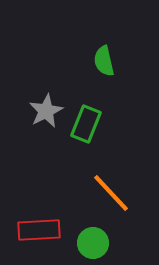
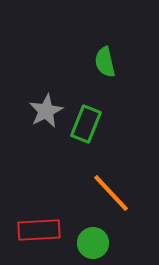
green semicircle: moved 1 px right, 1 px down
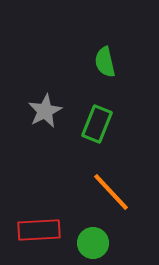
gray star: moved 1 px left
green rectangle: moved 11 px right
orange line: moved 1 px up
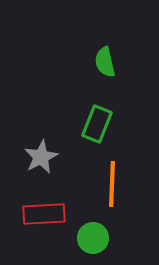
gray star: moved 4 px left, 46 px down
orange line: moved 1 px right, 8 px up; rotated 45 degrees clockwise
red rectangle: moved 5 px right, 16 px up
green circle: moved 5 px up
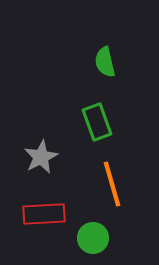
green rectangle: moved 2 px up; rotated 42 degrees counterclockwise
orange line: rotated 18 degrees counterclockwise
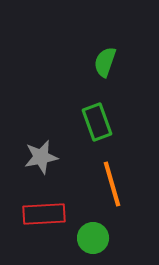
green semicircle: rotated 32 degrees clockwise
gray star: rotated 16 degrees clockwise
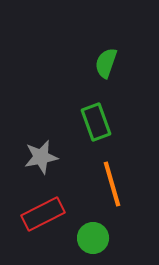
green semicircle: moved 1 px right, 1 px down
green rectangle: moved 1 px left
red rectangle: moved 1 px left; rotated 24 degrees counterclockwise
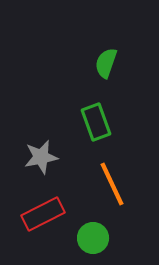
orange line: rotated 9 degrees counterclockwise
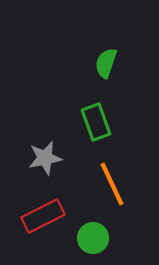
gray star: moved 4 px right, 1 px down
red rectangle: moved 2 px down
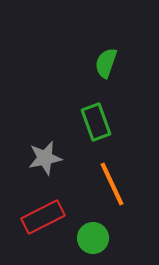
red rectangle: moved 1 px down
